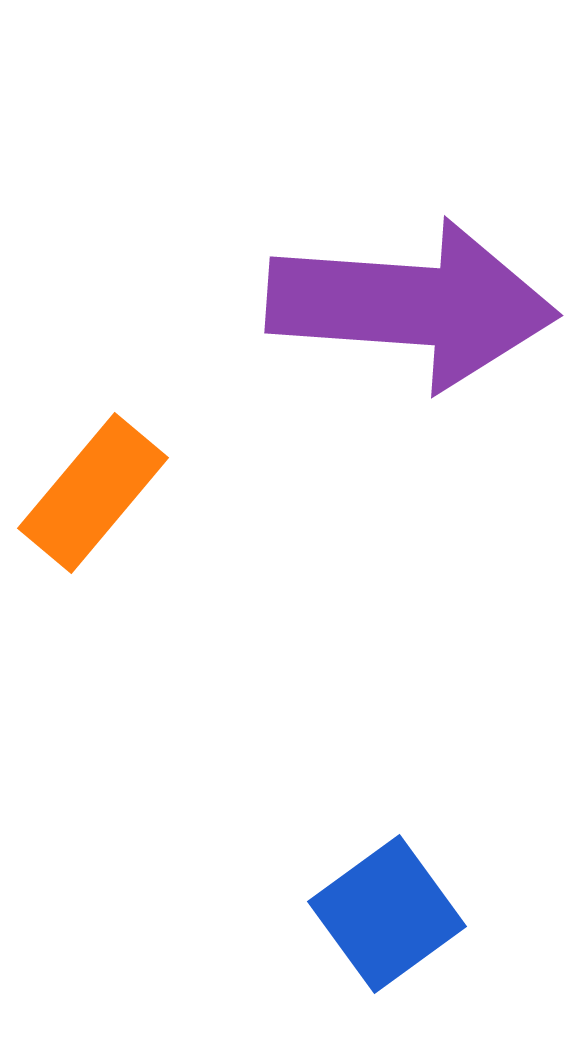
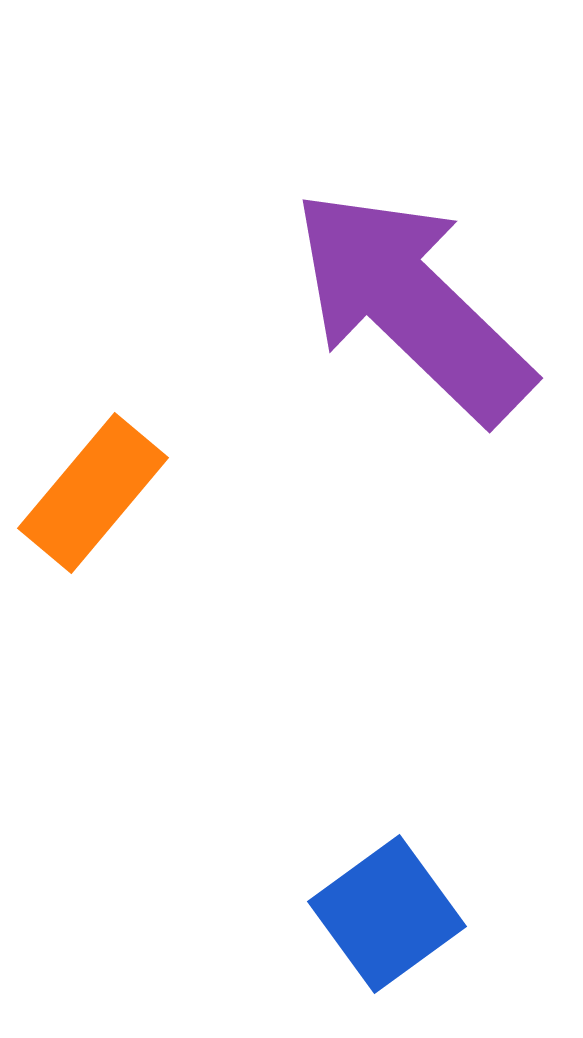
purple arrow: rotated 140 degrees counterclockwise
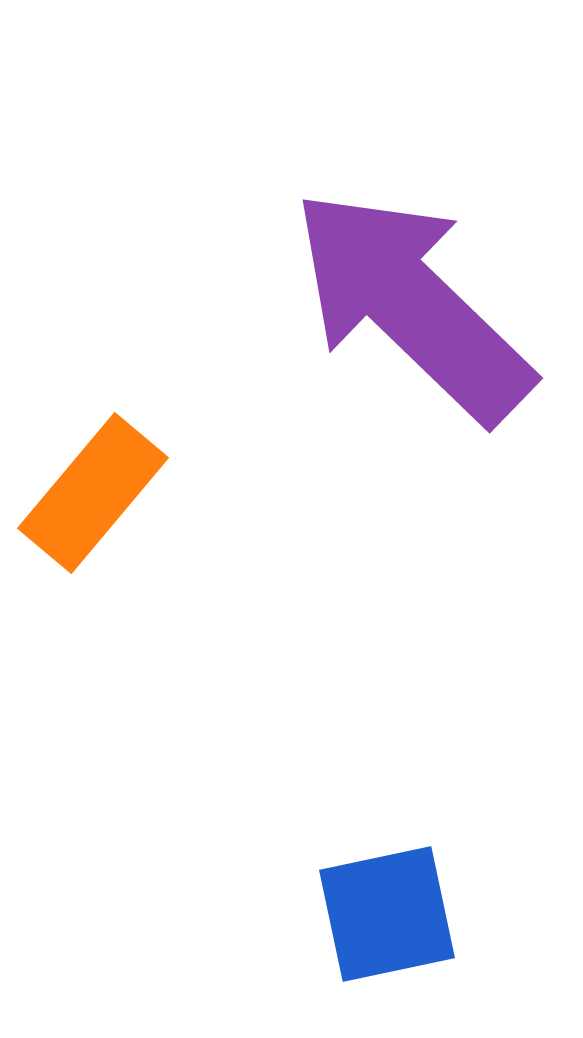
blue square: rotated 24 degrees clockwise
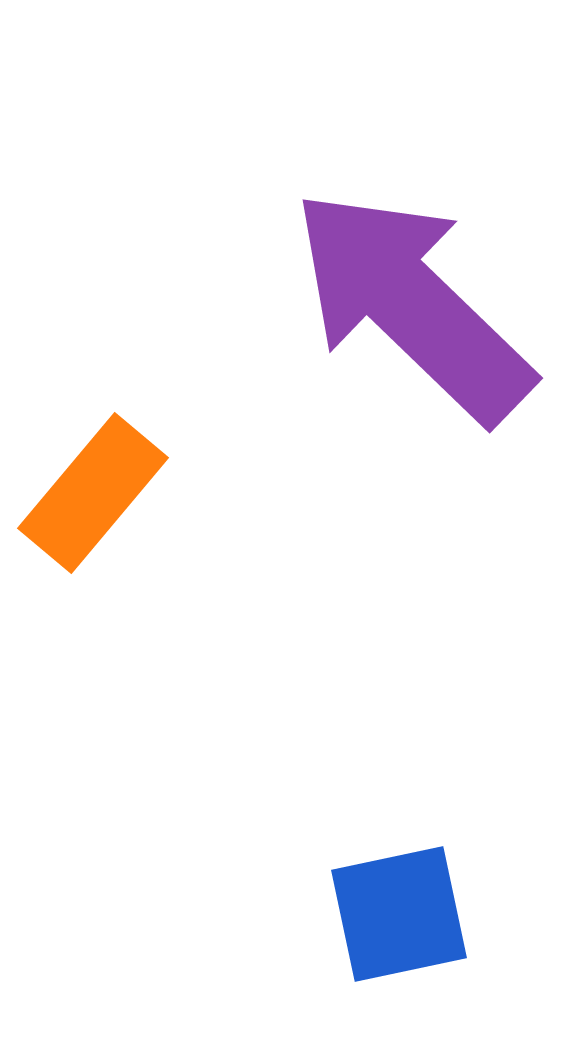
blue square: moved 12 px right
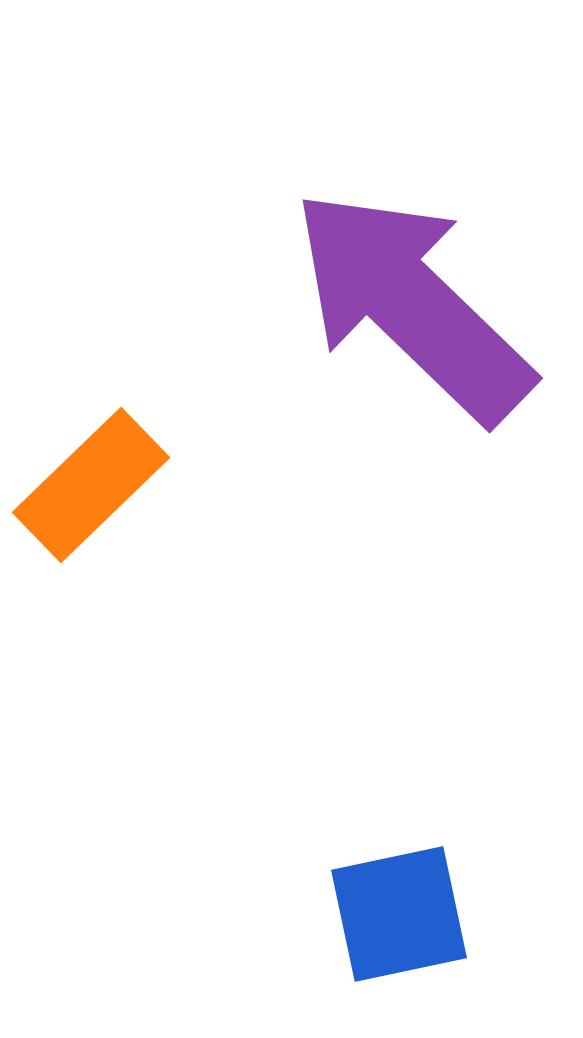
orange rectangle: moved 2 px left, 8 px up; rotated 6 degrees clockwise
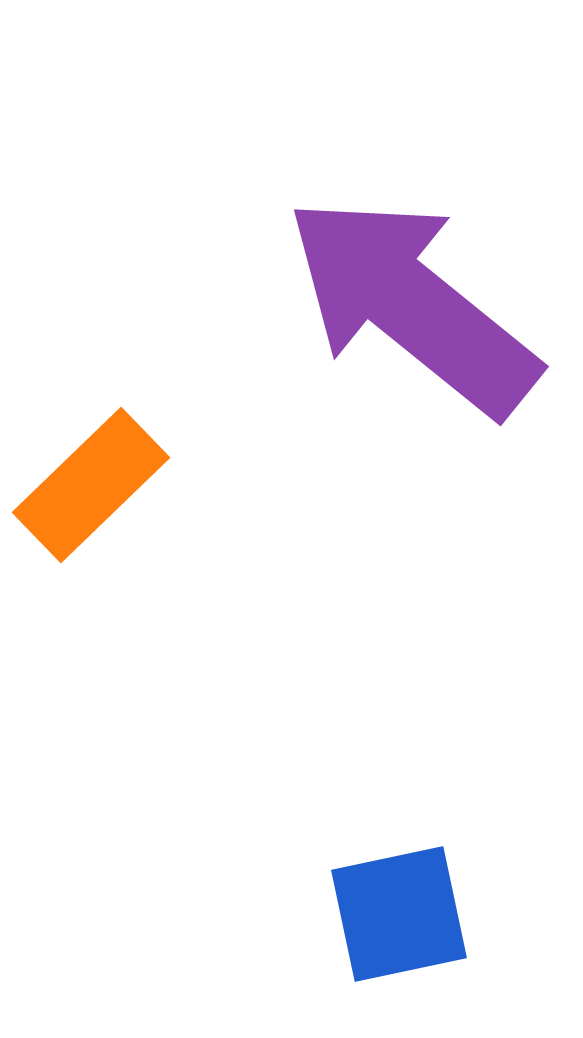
purple arrow: rotated 5 degrees counterclockwise
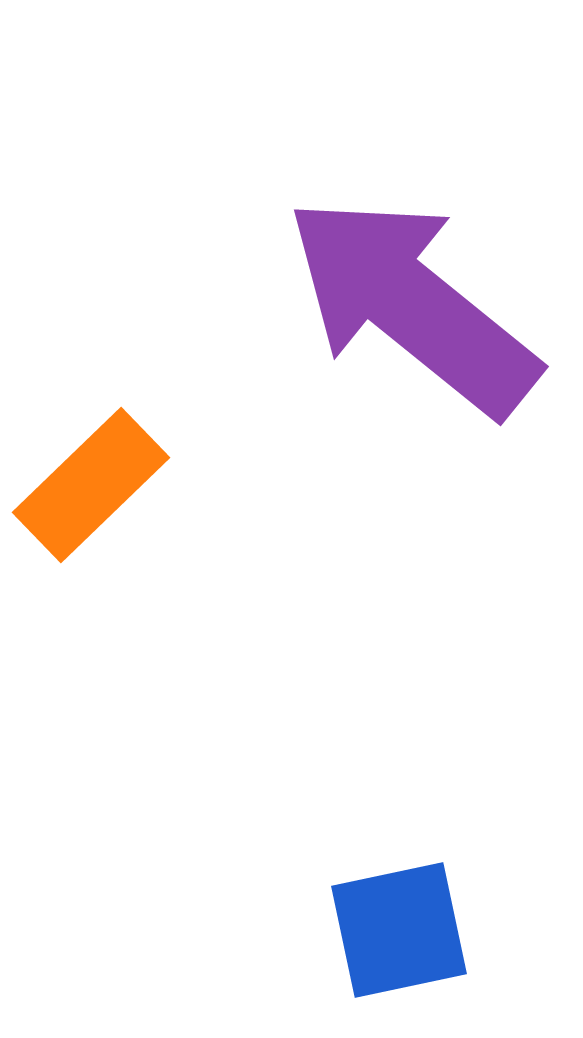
blue square: moved 16 px down
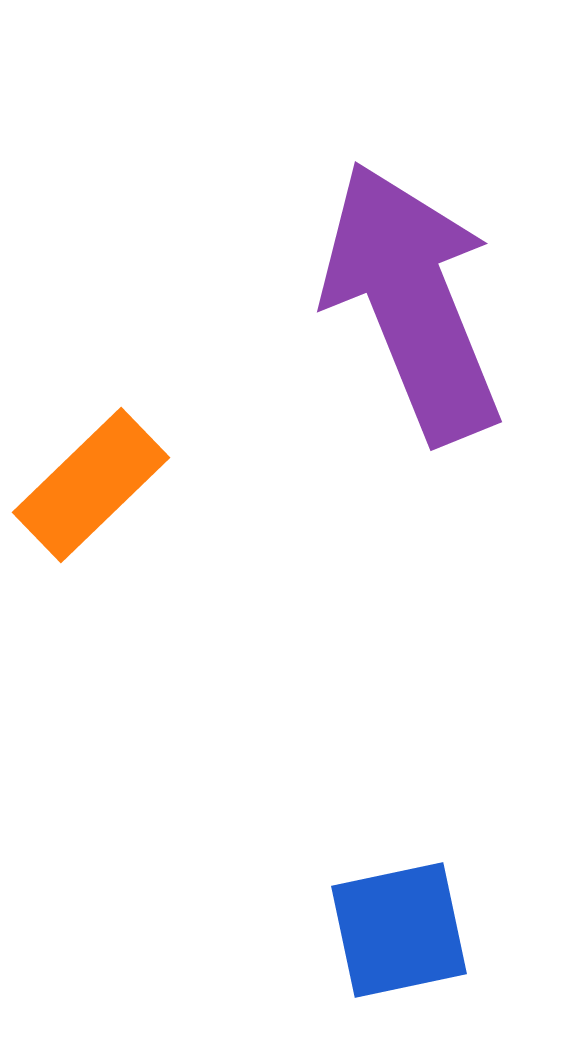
purple arrow: moved 3 px up; rotated 29 degrees clockwise
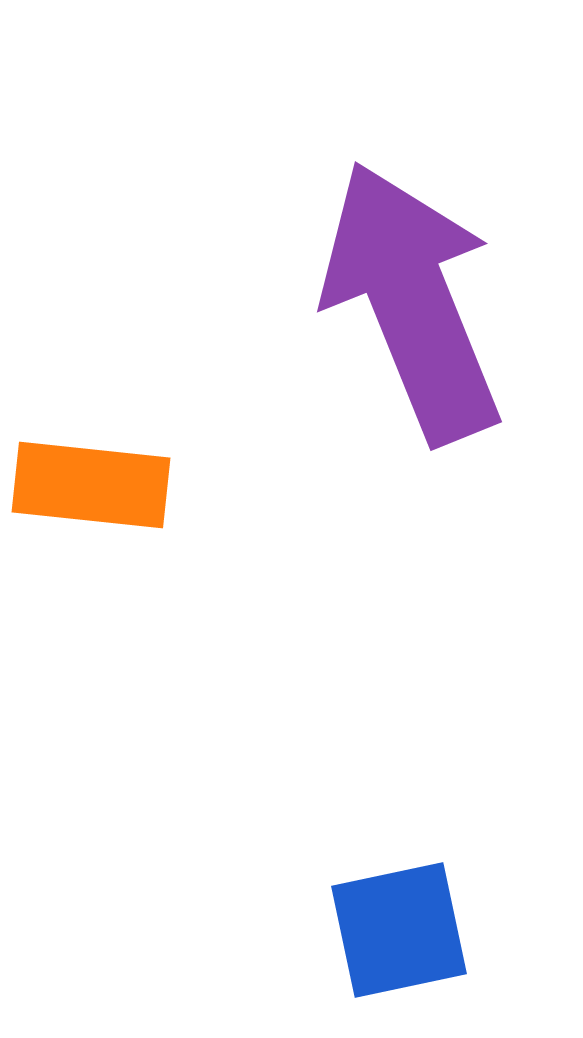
orange rectangle: rotated 50 degrees clockwise
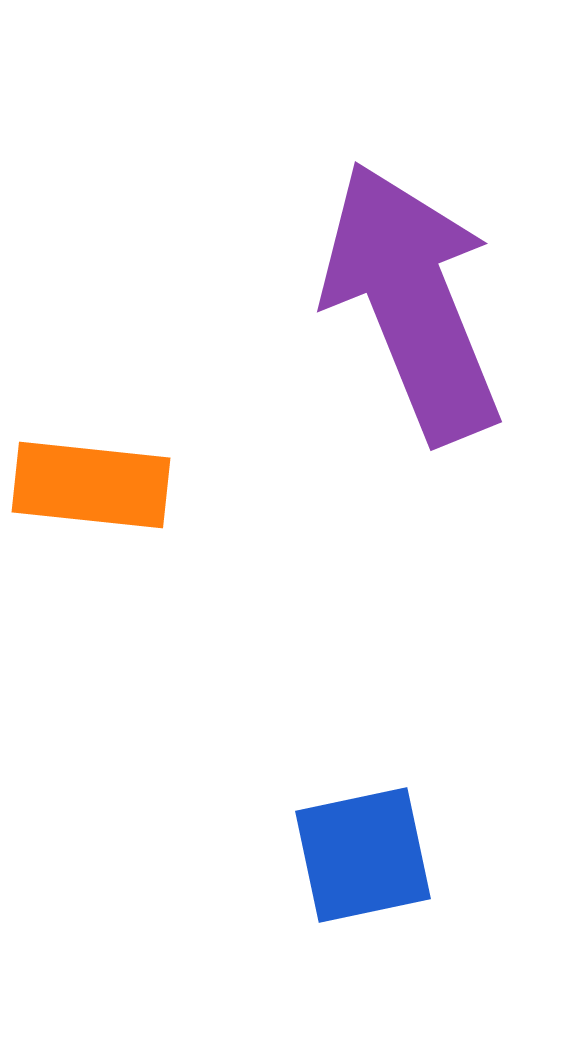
blue square: moved 36 px left, 75 px up
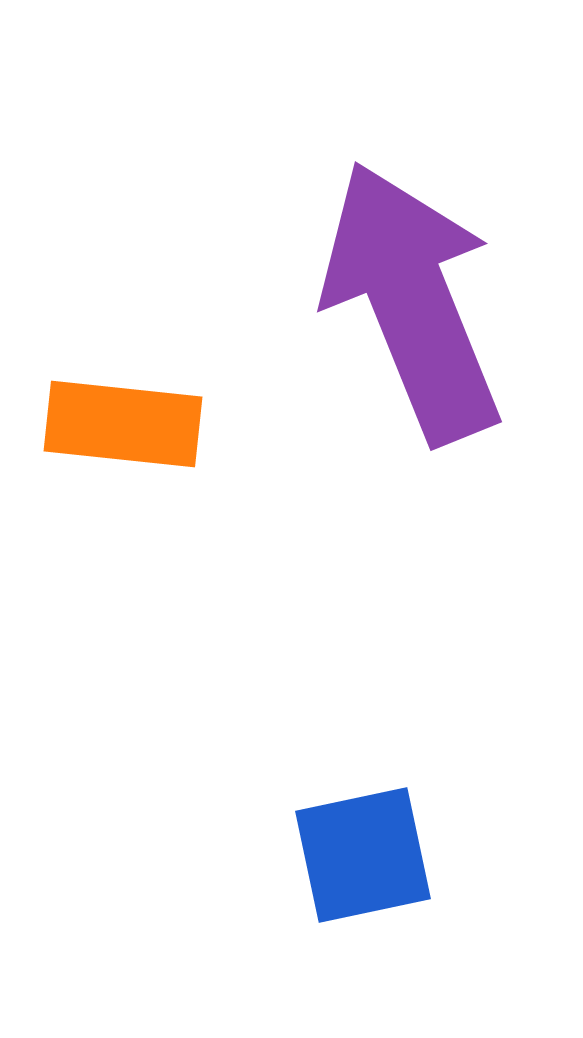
orange rectangle: moved 32 px right, 61 px up
